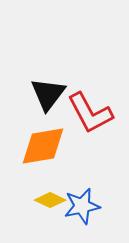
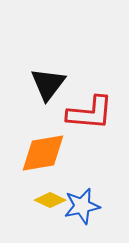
black triangle: moved 10 px up
red L-shape: rotated 57 degrees counterclockwise
orange diamond: moved 7 px down
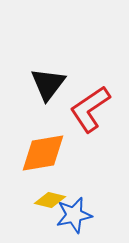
red L-shape: moved 4 px up; rotated 141 degrees clockwise
yellow diamond: rotated 12 degrees counterclockwise
blue star: moved 8 px left, 9 px down
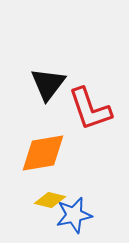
red L-shape: rotated 75 degrees counterclockwise
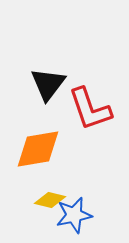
orange diamond: moved 5 px left, 4 px up
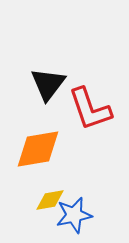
yellow diamond: rotated 24 degrees counterclockwise
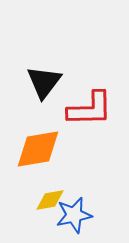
black triangle: moved 4 px left, 2 px up
red L-shape: rotated 72 degrees counterclockwise
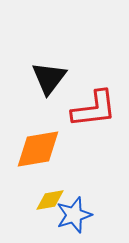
black triangle: moved 5 px right, 4 px up
red L-shape: moved 4 px right; rotated 6 degrees counterclockwise
blue star: rotated 6 degrees counterclockwise
